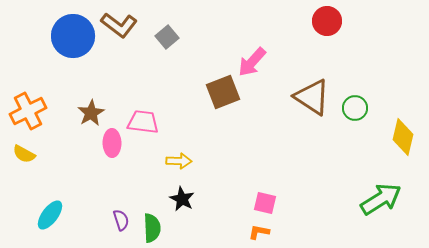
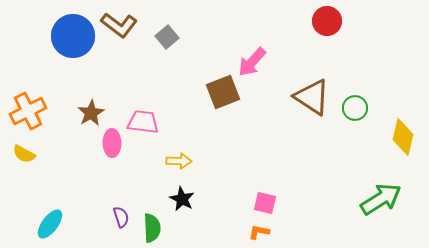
cyan ellipse: moved 9 px down
purple semicircle: moved 3 px up
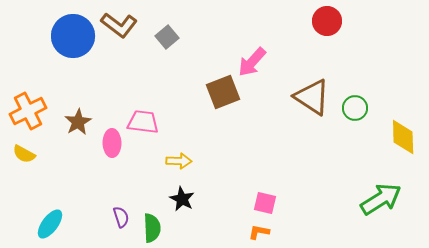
brown star: moved 13 px left, 9 px down
yellow diamond: rotated 15 degrees counterclockwise
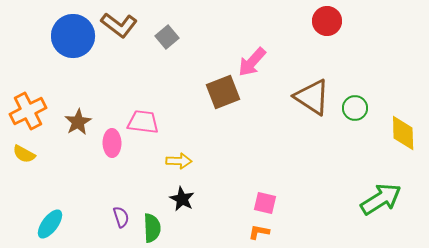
yellow diamond: moved 4 px up
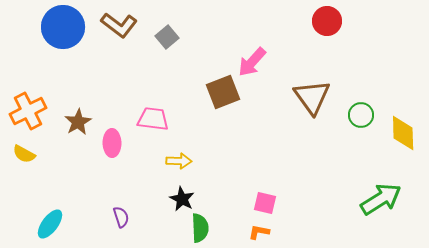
blue circle: moved 10 px left, 9 px up
brown triangle: rotated 21 degrees clockwise
green circle: moved 6 px right, 7 px down
pink trapezoid: moved 10 px right, 3 px up
green semicircle: moved 48 px right
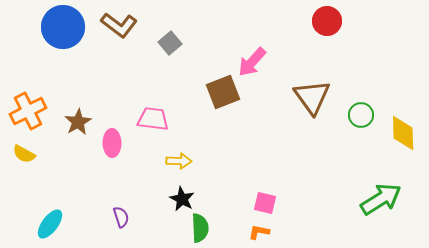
gray square: moved 3 px right, 6 px down
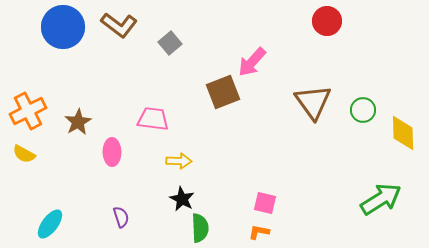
brown triangle: moved 1 px right, 5 px down
green circle: moved 2 px right, 5 px up
pink ellipse: moved 9 px down
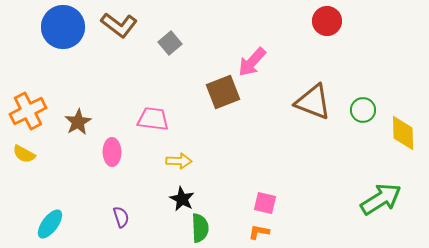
brown triangle: rotated 33 degrees counterclockwise
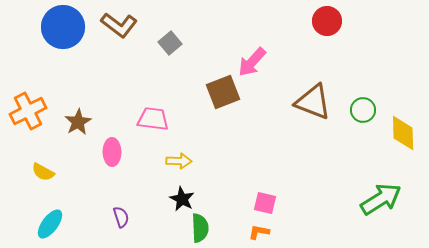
yellow semicircle: moved 19 px right, 18 px down
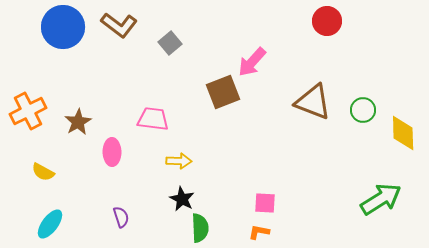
pink square: rotated 10 degrees counterclockwise
